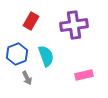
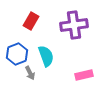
gray arrow: moved 3 px right, 5 px up
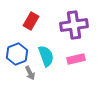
pink rectangle: moved 8 px left, 16 px up
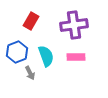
blue hexagon: moved 2 px up
pink rectangle: moved 2 px up; rotated 12 degrees clockwise
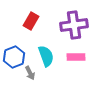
blue hexagon: moved 3 px left, 5 px down
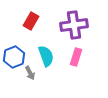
pink rectangle: rotated 72 degrees counterclockwise
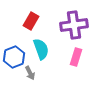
cyan semicircle: moved 5 px left, 7 px up
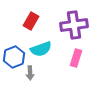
cyan semicircle: rotated 90 degrees clockwise
pink rectangle: moved 1 px down
gray arrow: rotated 24 degrees clockwise
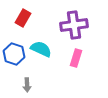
red rectangle: moved 8 px left, 3 px up
cyan semicircle: rotated 135 degrees counterclockwise
blue hexagon: moved 3 px up; rotated 20 degrees counterclockwise
gray arrow: moved 3 px left, 12 px down
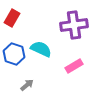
red rectangle: moved 11 px left
pink rectangle: moved 2 px left, 8 px down; rotated 42 degrees clockwise
gray arrow: rotated 128 degrees counterclockwise
